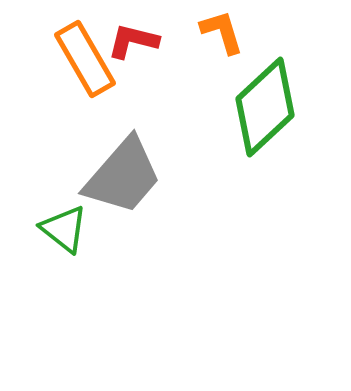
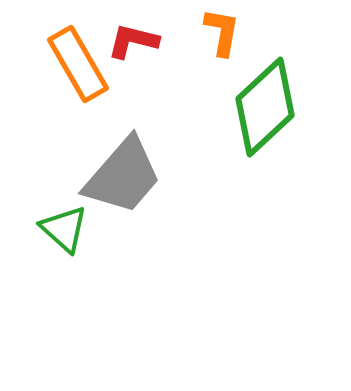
orange L-shape: rotated 27 degrees clockwise
orange rectangle: moved 7 px left, 5 px down
green triangle: rotated 4 degrees clockwise
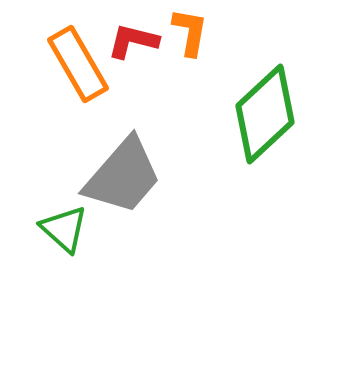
orange L-shape: moved 32 px left
green diamond: moved 7 px down
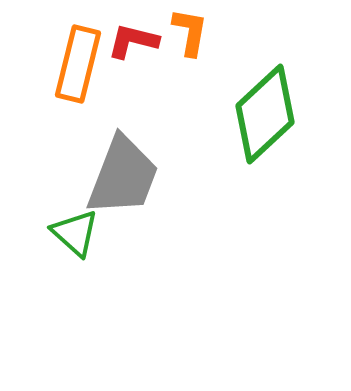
orange rectangle: rotated 44 degrees clockwise
gray trapezoid: rotated 20 degrees counterclockwise
green triangle: moved 11 px right, 4 px down
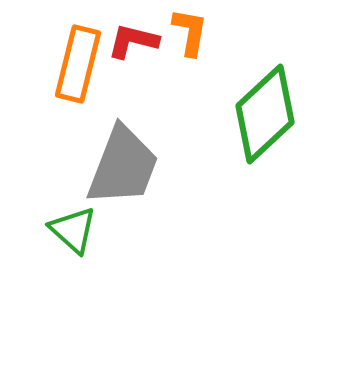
gray trapezoid: moved 10 px up
green triangle: moved 2 px left, 3 px up
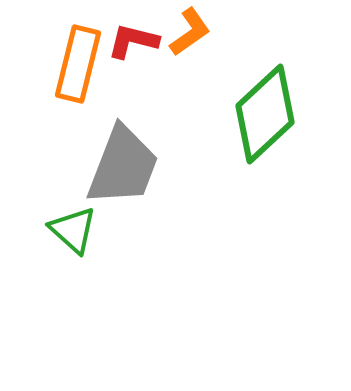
orange L-shape: rotated 45 degrees clockwise
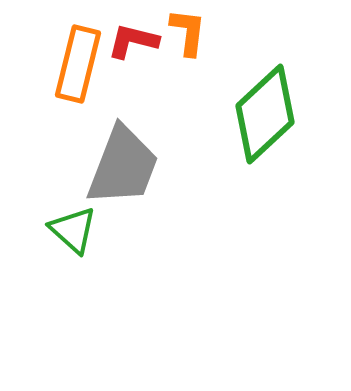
orange L-shape: moved 2 px left; rotated 48 degrees counterclockwise
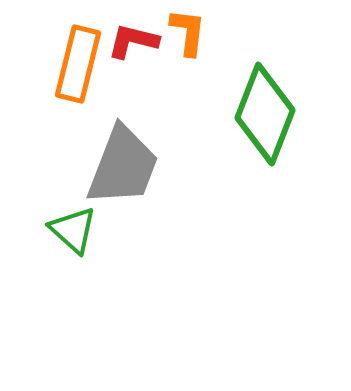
green diamond: rotated 26 degrees counterclockwise
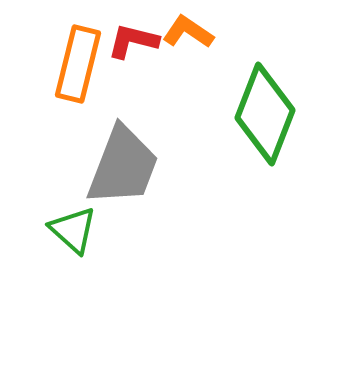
orange L-shape: rotated 63 degrees counterclockwise
